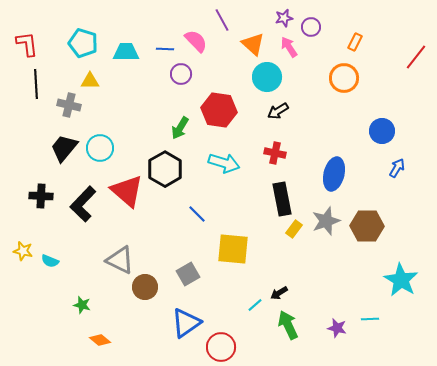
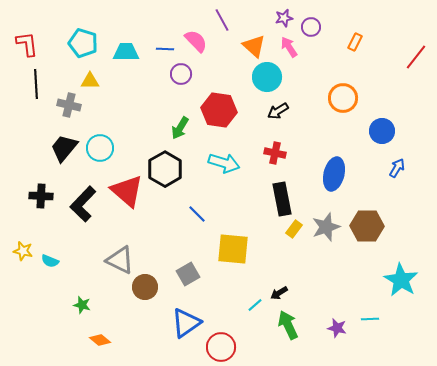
orange triangle at (253, 44): moved 1 px right, 2 px down
orange circle at (344, 78): moved 1 px left, 20 px down
gray star at (326, 221): moved 6 px down
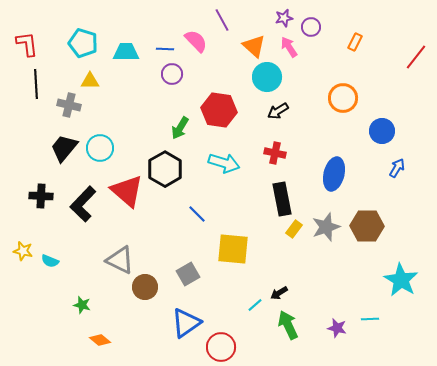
purple circle at (181, 74): moved 9 px left
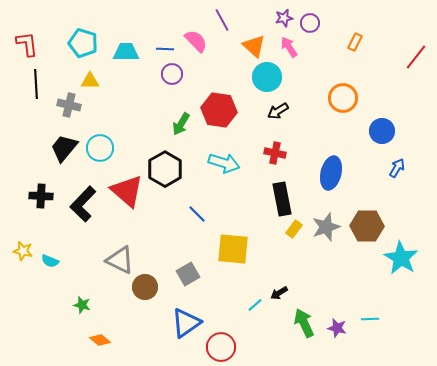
purple circle at (311, 27): moved 1 px left, 4 px up
green arrow at (180, 128): moved 1 px right, 4 px up
blue ellipse at (334, 174): moved 3 px left, 1 px up
cyan star at (401, 280): moved 22 px up
green arrow at (288, 325): moved 16 px right, 2 px up
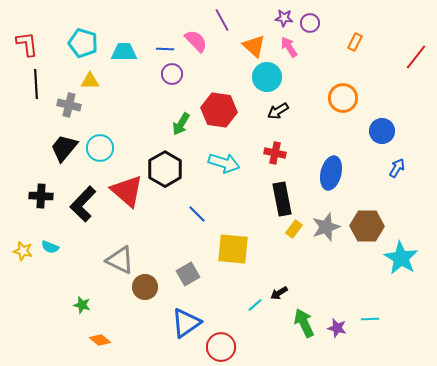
purple star at (284, 18): rotated 18 degrees clockwise
cyan trapezoid at (126, 52): moved 2 px left
cyan semicircle at (50, 261): moved 14 px up
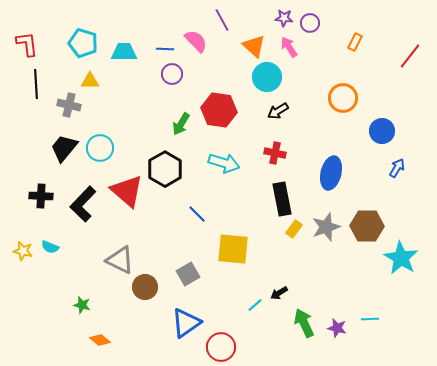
red line at (416, 57): moved 6 px left, 1 px up
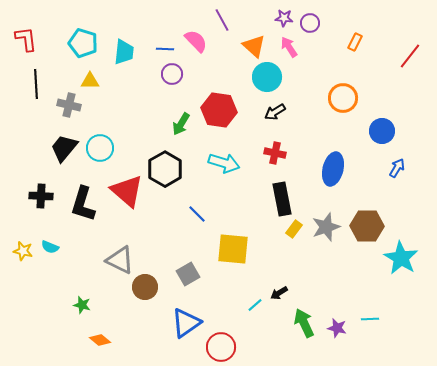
red L-shape at (27, 44): moved 1 px left, 5 px up
cyan trapezoid at (124, 52): rotated 96 degrees clockwise
black arrow at (278, 111): moved 3 px left, 1 px down
blue ellipse at (331, 173): moved 2 px right, 4 px up
black L-shape at (83, 204): rotated 27 degrees counterclockwise
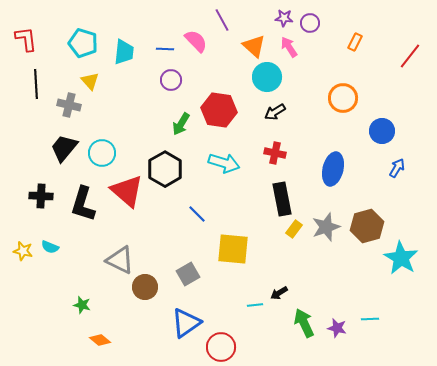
purple circle at (172, 74): moved 1 px left, 6 px down
yellow triangle at (90, 81): rotated 48 degrees clockwise
cyan circle at (100, 148): moved 2 px right, 5 px down
brown hexagon at (367, 226): rotated 16 degrees counterclockwise
cyan line at (255, 305): rotated 35 degrees clockwise
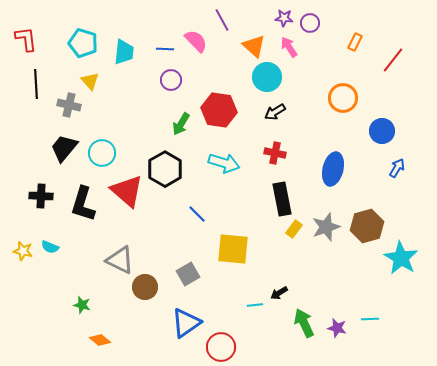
red line at (410, 56): moved 17 px left, 4 px down
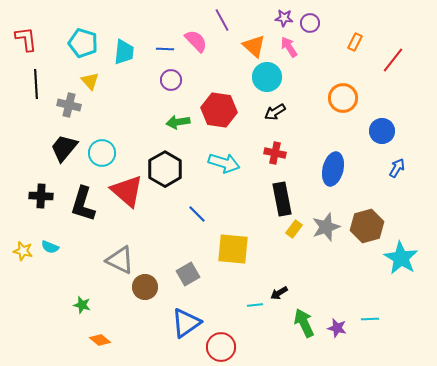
green arrow at (181, 124): moved 3 px left, 2 px up; rotated 50 degrees clockwise
